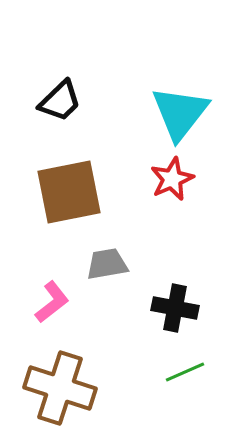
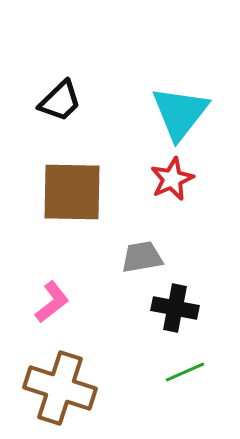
brown square: moved 3 px right; rotated 12 degrees clockwise
gray trapezoid: moved 35 px right, 7 px up
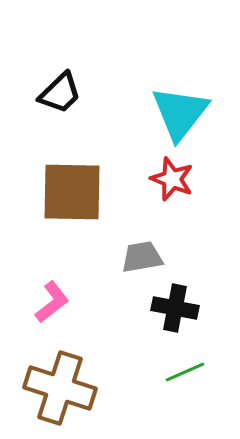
black trapezoid: moved 8 px up
red star: rotated 27 degrees counterclockwise
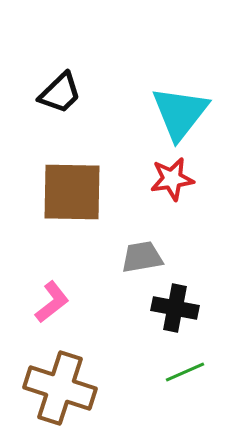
red star: rotated 30 degrees counterclockwise
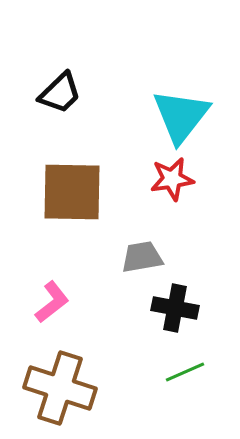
cyan triangle: moved 1 px right, 3 px down
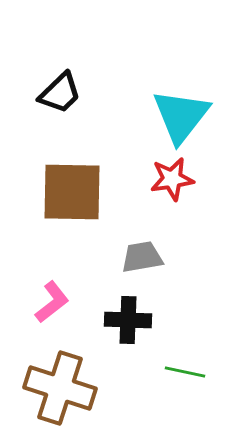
black cross: moved 47 px left, 12 px down; rotated 9 degrees counterclockwise
green line: rotated 36 degrees clockwise
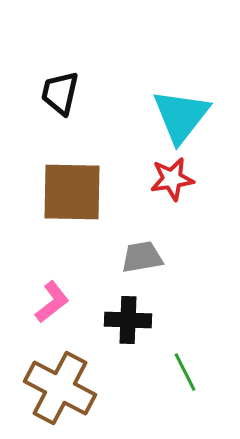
black trapezoid: rotated 147 degrees clockwise
green line: rotated 51 degrees clockwise
brown cross: rotated 10 degrees clockwise
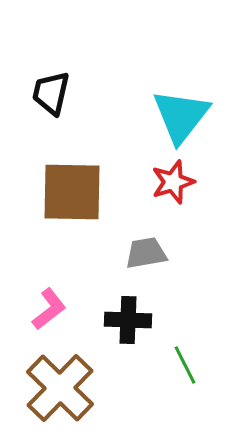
black trapezoid: moved 9 px left
red star: moved 1 px right, 3 px down; rotated 9 degrees counterclockwise
gray trapezoid: moved 4 px right, 4 px up
pink L-shape: moved 3 px left, 7 px down
green line: moved 7 px up
brown cross: rotated 16 degrees clockwise
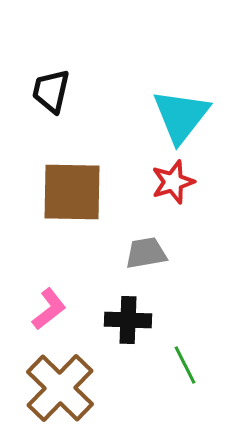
black trapezoid: moved 2 px up
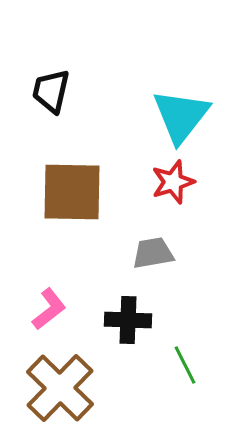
gray trapezoid: moved 7 px right
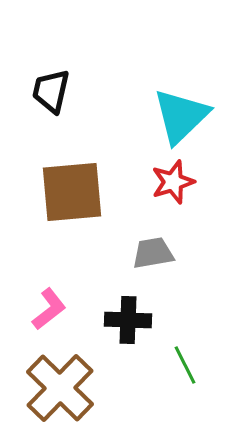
cyan triangle: rotated 8 degrees clockwise
brown square: rotated 6 degrees counterclockwise
